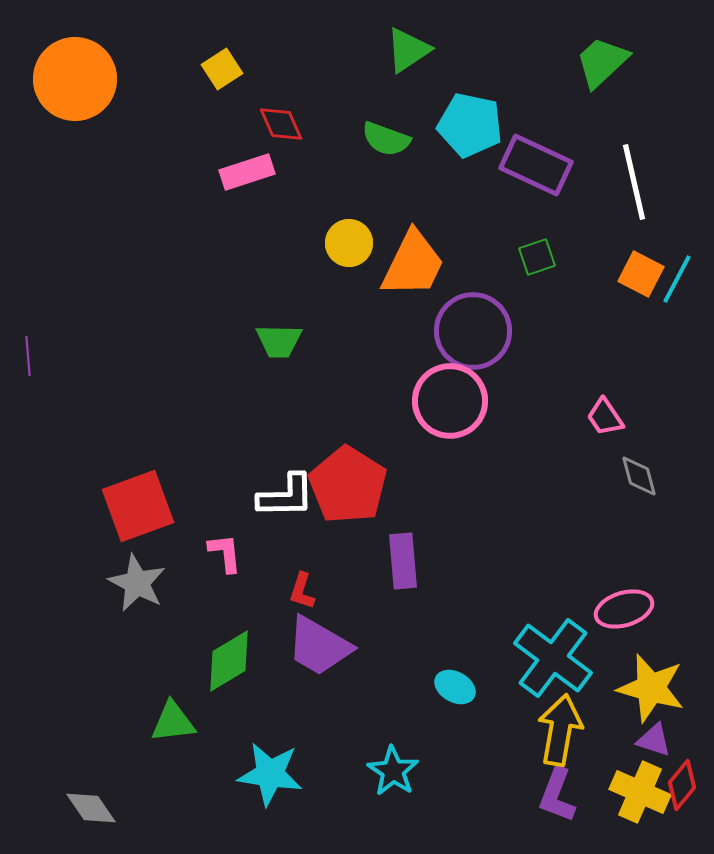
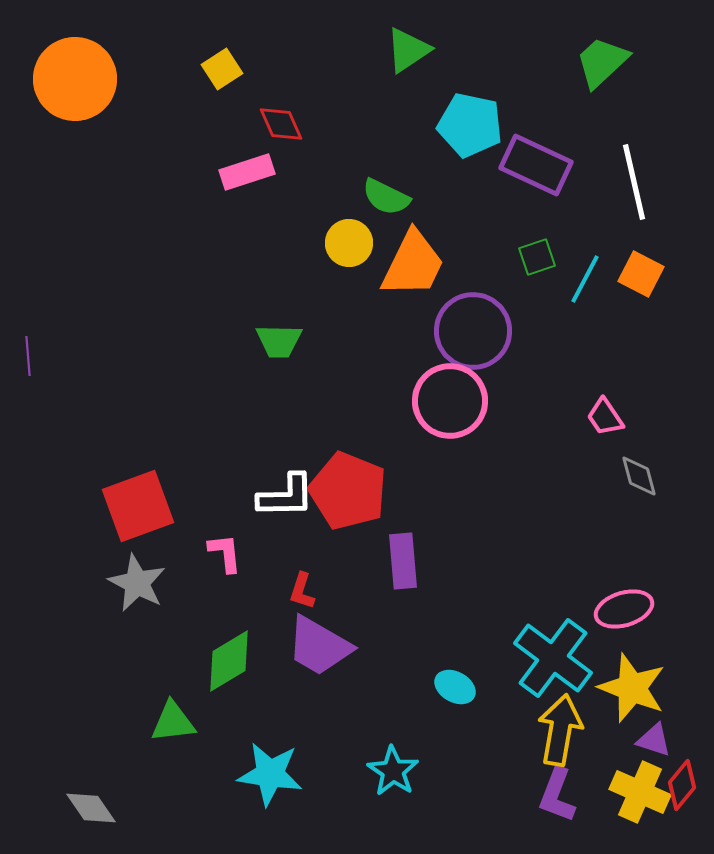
green semicircle at (386, 139): moved 58 px down; rotated 6 degrees clockwise
cyan line at (677, 279): moved 92 px left
red pentagon at (348, 485): moved 6 px down; rotated 10 degrees counterclockwise
yellow star at (651, 688): moved 19 px left; rotated 6 degrees clockwise
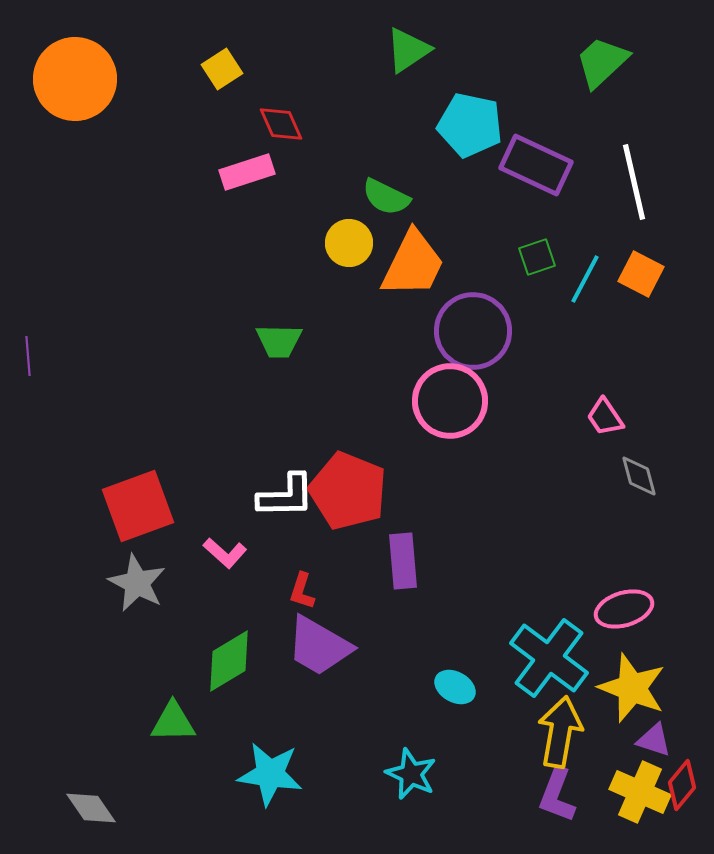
pink L-shape at (225, 553): rotated 138 degrees clockwise
cyan cross at (553, 658): moved 4 px left
green triangle at (173, 722): rotated 6 degrees clockwise
yellow arrow at (560, 730): moved 2 px down
cyan star at (393, 771): moved 18 px right, 3 px down; rotated 9 degrees counterclockwise
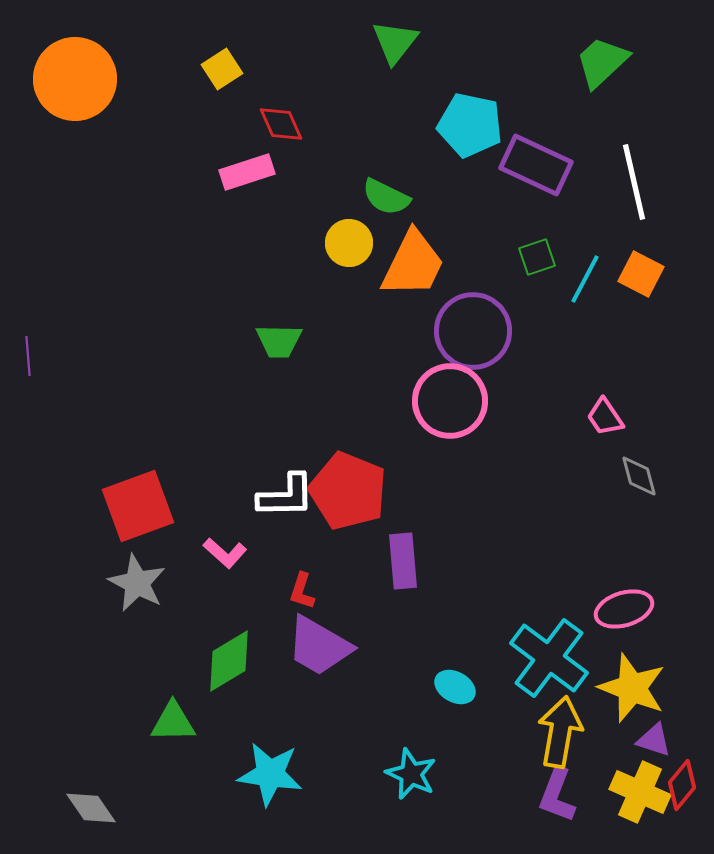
green triangle at (408, 50): moved 13 px left, 8 px up; rotated 18 degrees counterclockwise
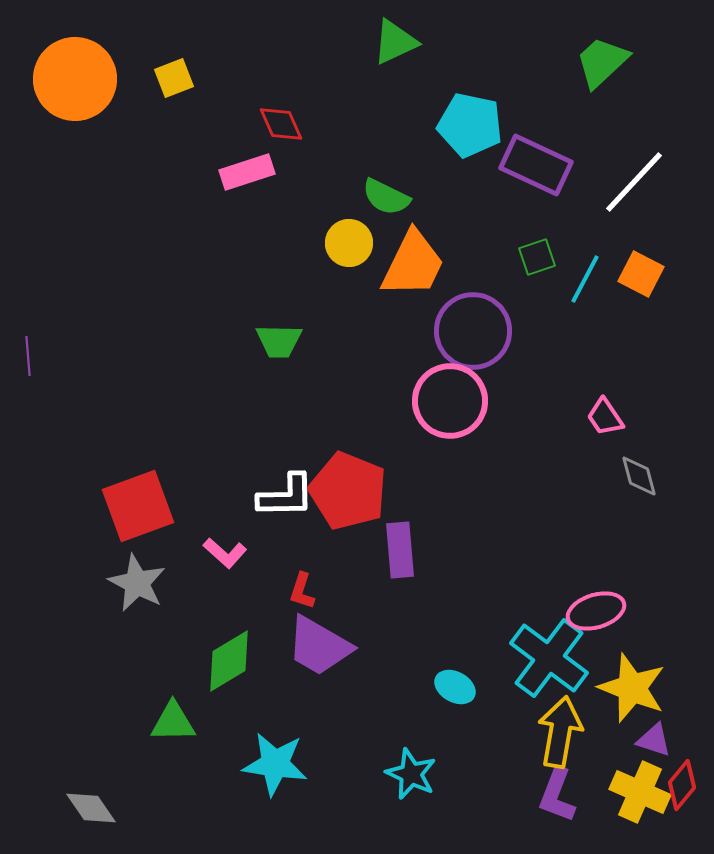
green triangle at (395, 42): rotated 27 degrees clockwise
yellow square at (222, 69): moved 48 px left, 9 px down; rotated 12 degrees clockwise
white line at (634, 182): rotated 56 degrees clockwise
purple rectangle at (403, 561): moved 3 px left, 11 px up
pink ellipse at (624, 609): moved 28 px left, 2 px down
cyan star at (270, 774): moved 5 px right, 10 px up
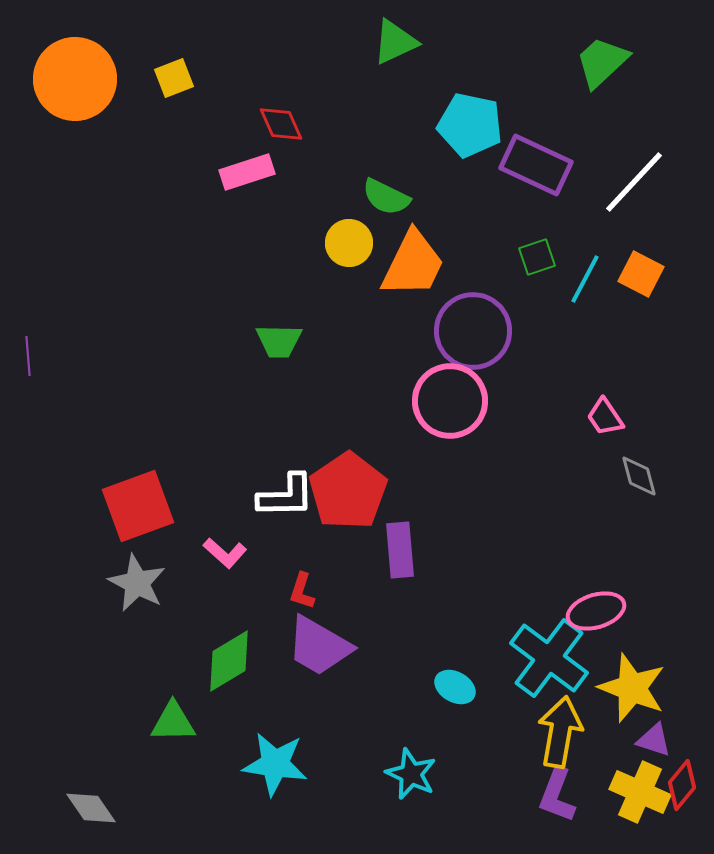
red pentagon at (348, 491): rotated 16 degrees clockwise
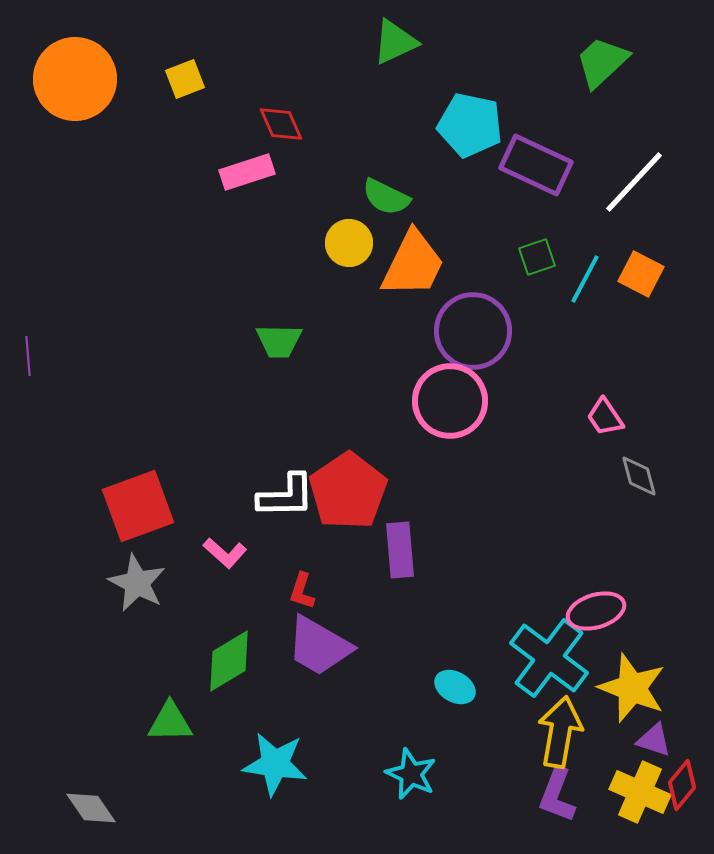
yellow square at (174, 78): moved 11 px right, 1 px down
green triangle at (173, 722): moved 3 px left
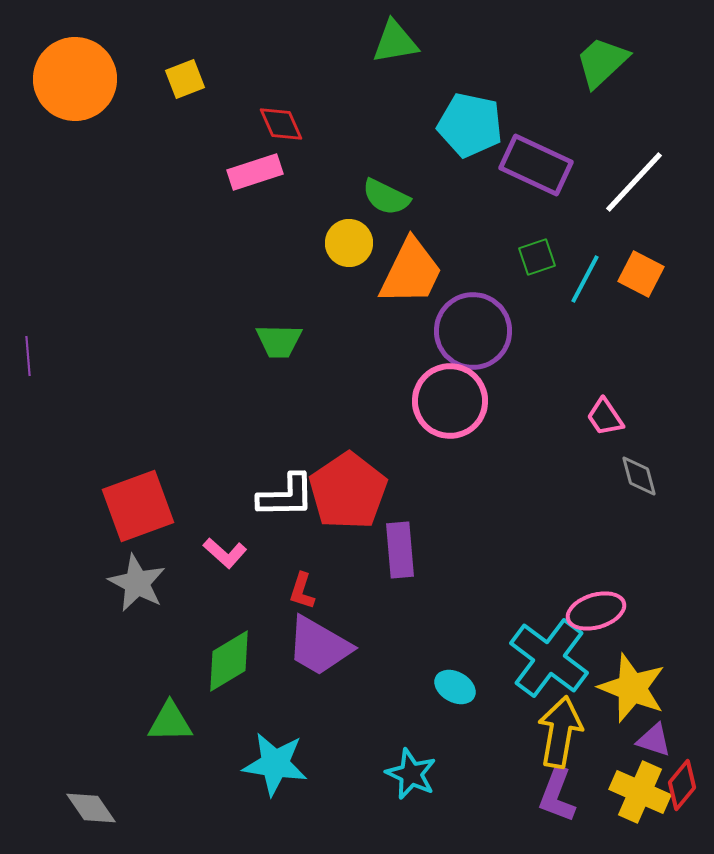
green triangle at (395, 42): rotated 15 degrees clockwise
pink rectangle at (247, 172): moved 8 px right
orange trapezoid at (413, 264): moved 2 px left, 8 px down
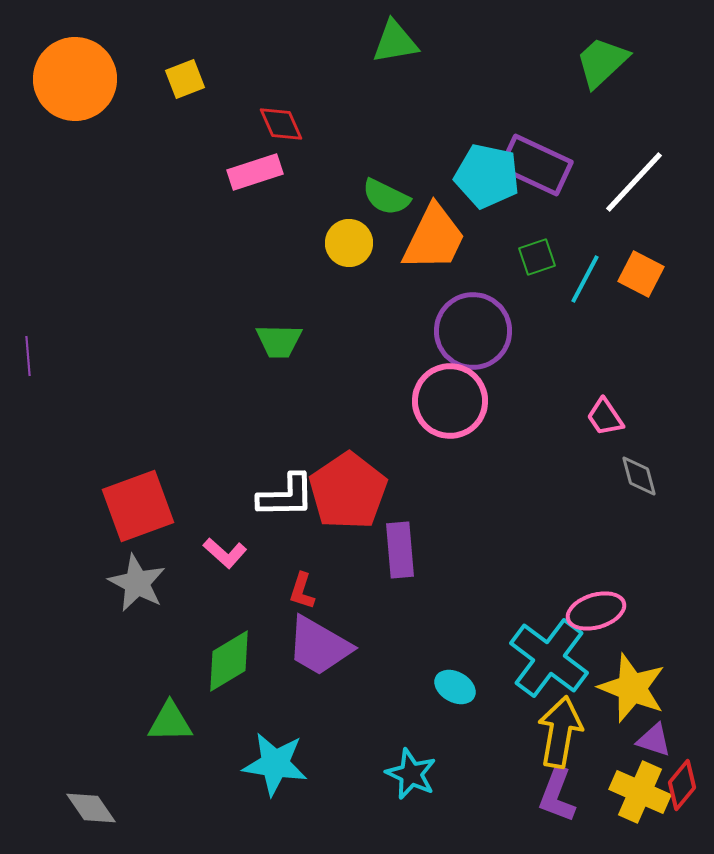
cyan pentagon at (470, 125): moved 17 px right, 51 px down
orange trapezoid at (411, 272): moved 23 px right, 34 px up
